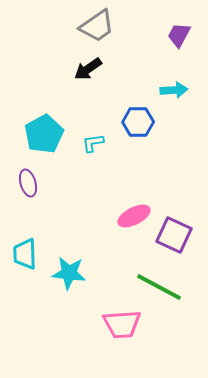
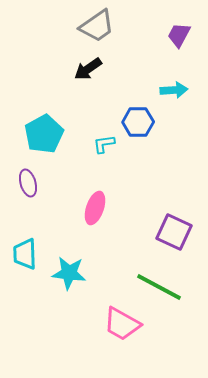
cyan L-shape: moved 11 px right, 1 px down
pink ellipse: moved 39 px left, 8 px up; rotated 44 degrees counterclockwise
purple square: moved 3 px up
pink trapezoid: rotated 33 degrees clockwise
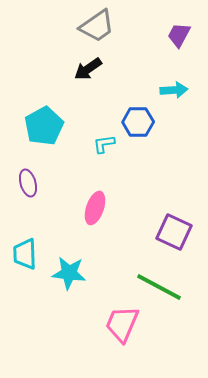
cyan pentagon: moved 8 px up
pink trapezoid: rotated 84 degrees clockwise
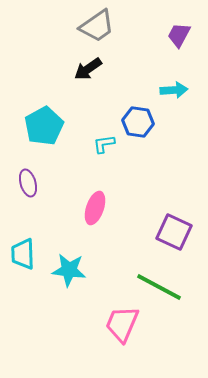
blue hexagon: rotated 8 degrees clockwise
cyan trapezoid: moved 2 px left
cyan star: moved 3 px up
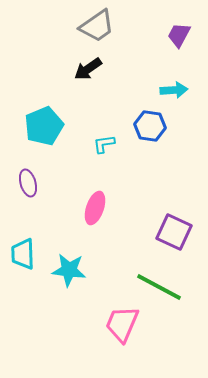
blue hexagon: moved 12 px right, 4 px down
cyan pentagon: rotated 6 degrees clockwise
